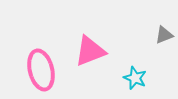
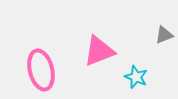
pink triangle: moved 9 px right
cyan star: moved 1 px right, 1 px up
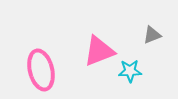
gray triangle: moved 12 px left
cyan star: moved 6 px left, 6 px up; rotated 25 degrees counterclockwise
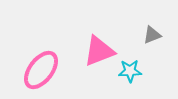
pink ellipse: rotated 51 degrees clockwise
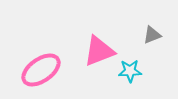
pink ellipse: rotated 18 degrees clockwise
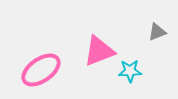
gray triangle: moved 5 px right, 3 px up
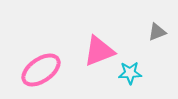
cyan star: moved 2 px down
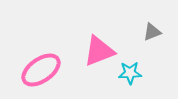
gray triangle: moved 5 px left
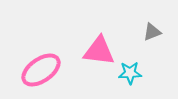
pink triangle: rotated 28 degrees clockwise
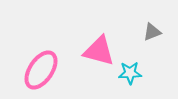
pink triangle: rotated 8 degrees clockwise
pink ellipse: rotated 21 degrees counterclockwise
